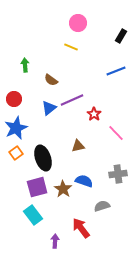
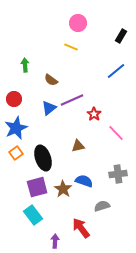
blue line: rotated 18 degrees counterclockwise
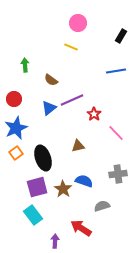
blue line: rotated 30 degrees clockwise
red arrow: rotated 20 degrees counterclockwise
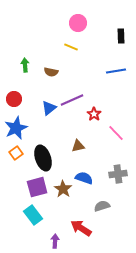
black rectangle: rotated 32 degrees counterclockwise
brown semicircle: moved 8 px up; rotated 24 degrees counterclockwise
blue semicircle: moved 3 px up
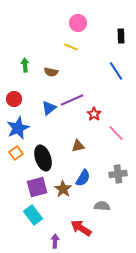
blue line: rotated 66 degrees clockwise
blue star: moved 2 px right
blue semicircle: moved 1 px left; rotated 102 degrees clockwise
gray semicircle: rotated 21 degrees clockwise
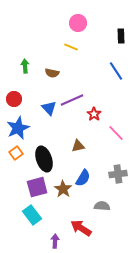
green arrow: moved 1 px down
brown semicircle: moved 1 px right, 1 px down
blue triangle: rotated 35 degrees counterclockwise
black ellipse: moved 1 px right, 1 px down
cyan rectangle: moved 1 px left
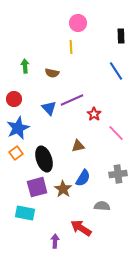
yellow line: rotated 64 degrees clockwise
cyan rectangle: moved 7 px left, 2 px up; rotated 42 degrees counterclockwise
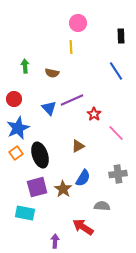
brown triangle: rotated 16 degrees counterclockwise
black ellipse: moved 4 px left, 4 px up
red arrow: moved 2 px right, 1 px up
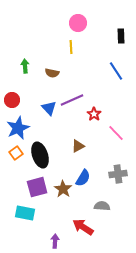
red circle: moved 2 px left, 1 px down
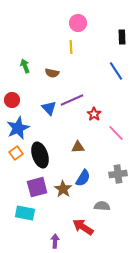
black rectangle: moved 1 px right, 1 px down
green arrow: rotated 16 degrees counterclockwise
brown triangle: moved 1 px down; rotated 24 degrees clockwise
